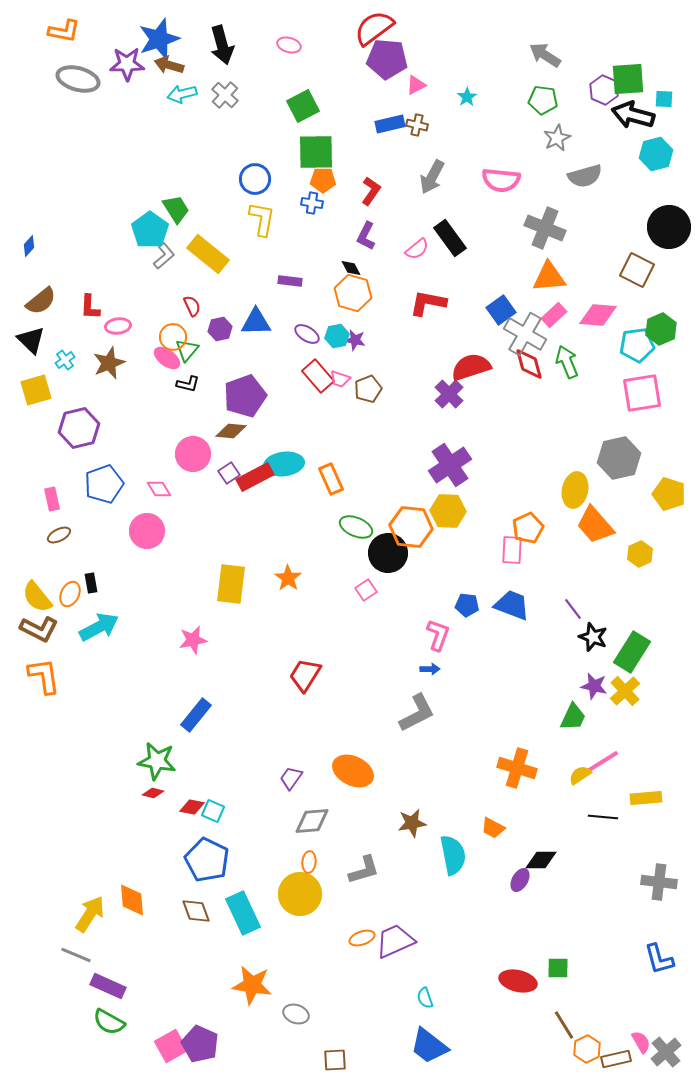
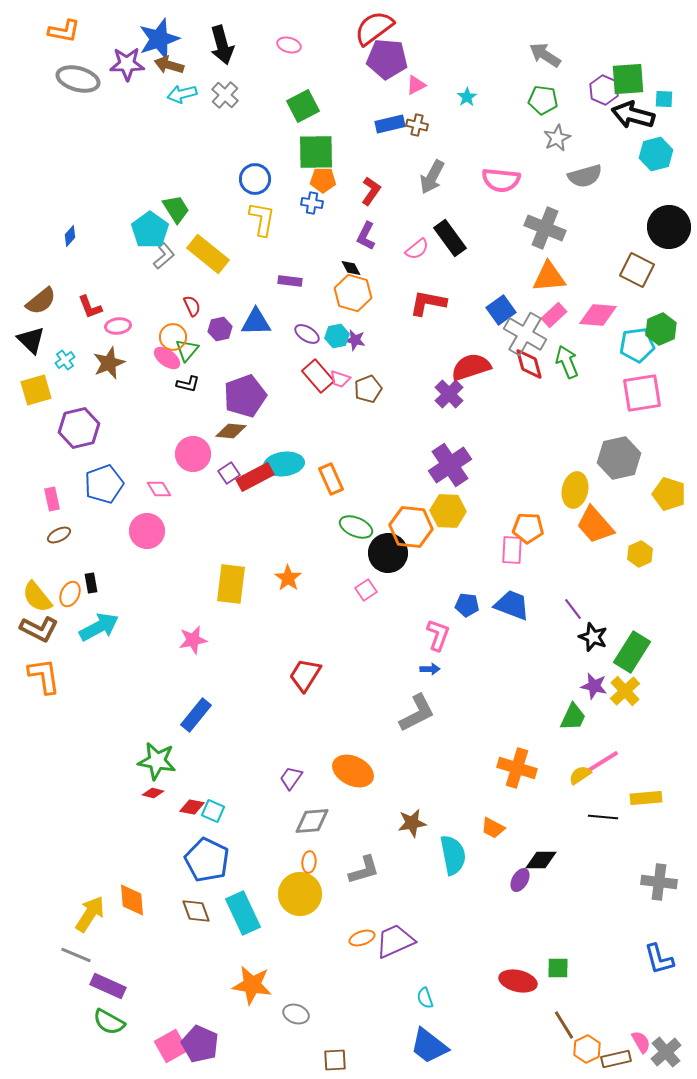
blue diamond at (29, 246): moved 41 px right, 10 px up
red L-shape at (90, 307): rotated 24 degrees counterclockwise
orange pentagon at (528, 528): rotated 28 degrees clockwise
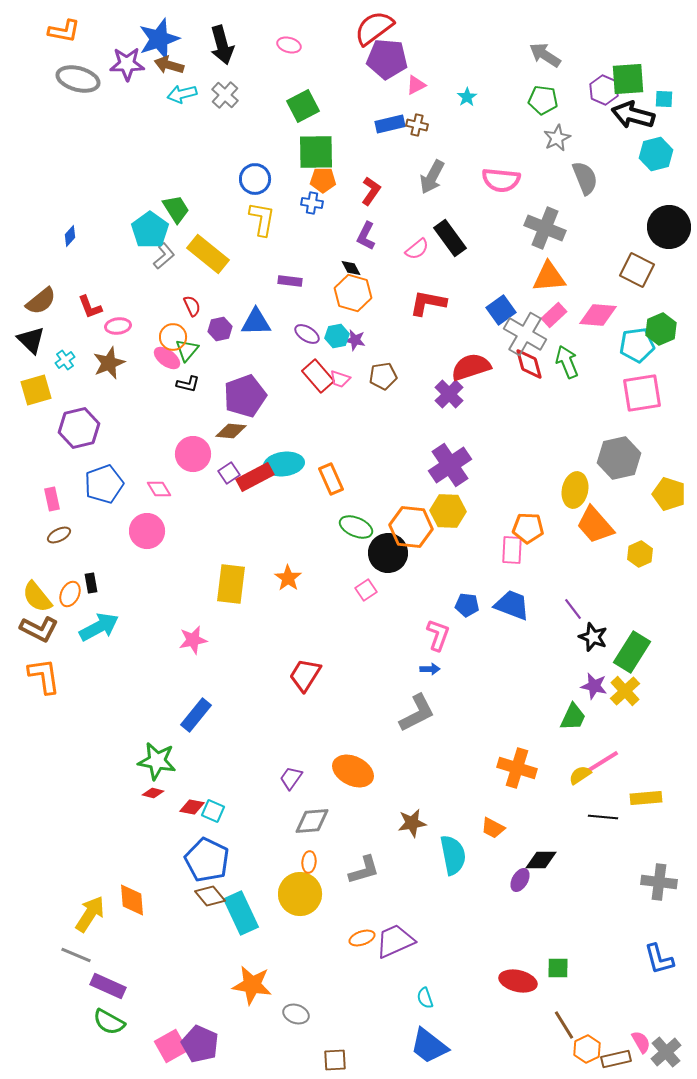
gray semicircle at (585, 176): moved 2 px down; rotated 96 degrees counterclockwise
brown pentagon at (368, 389): moved 15 px right, 13 px up; rotated 12 degrees clockwise
brown diamond at (196, 911): moved 14 px right, 15 px up; rotated 20 degrees counterclockwise
cyan rectangle at (243, 913): moved 2 px left
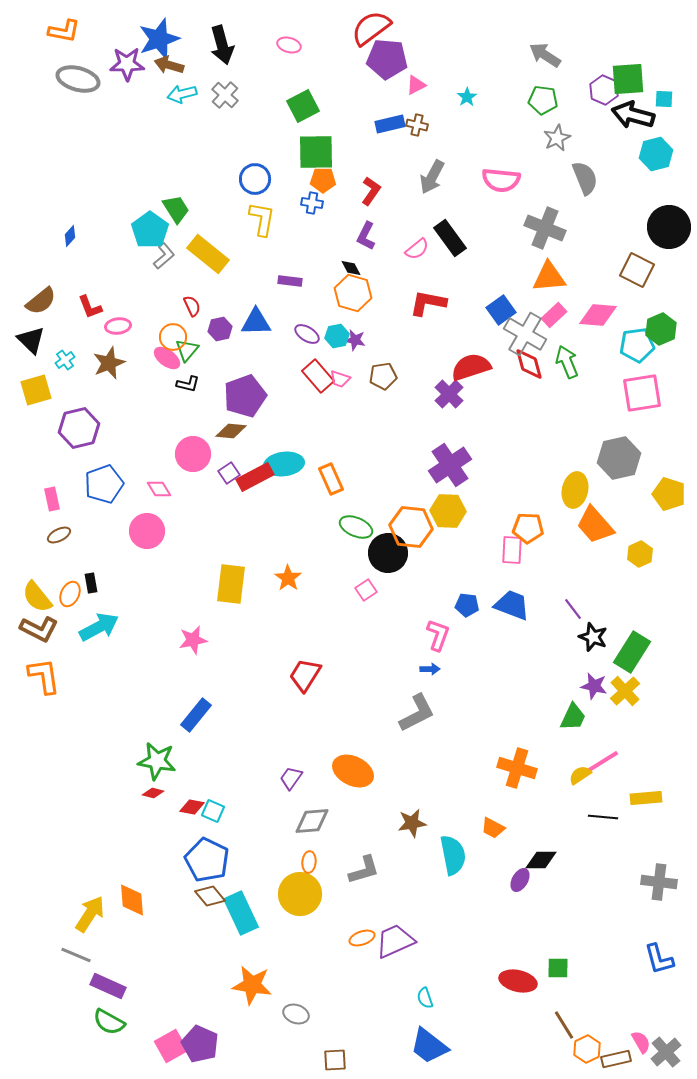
red semicircle at (374, 28): moved 3 px left
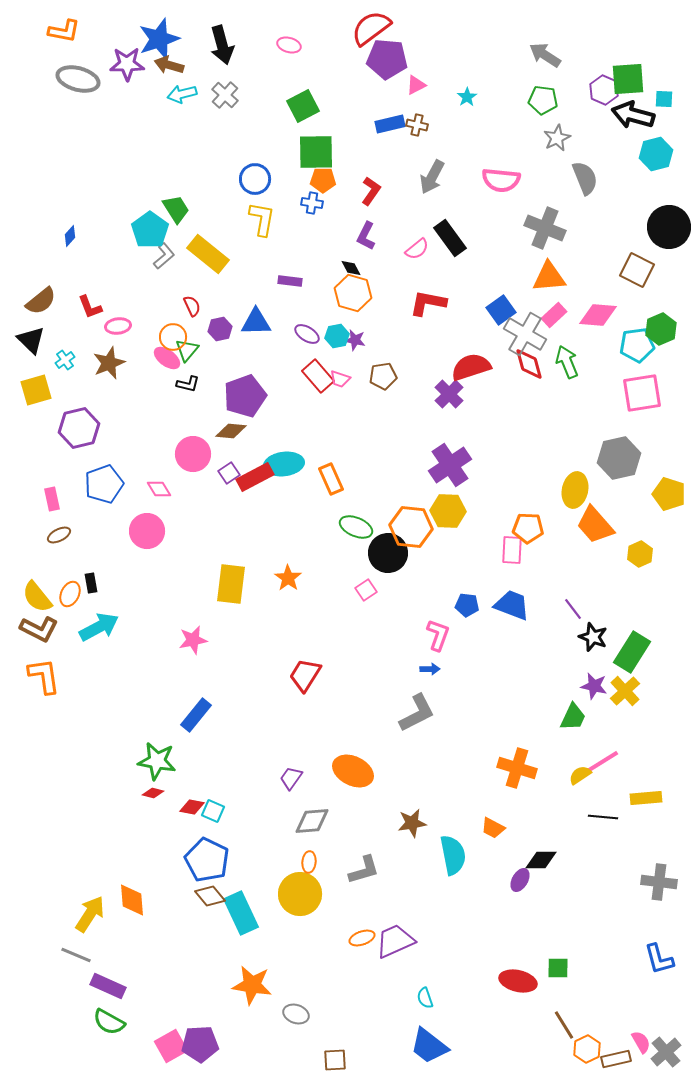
purple pentagon at (200, 1044): rotated 27 degrees counterclockwise
